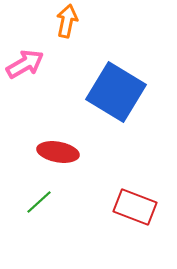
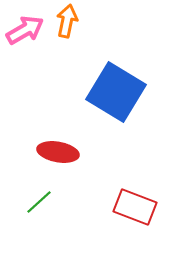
pink arrow: moved 34 px up
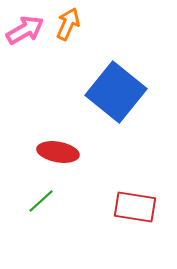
orange arrow: moved 1 px right, 3 px down; rotated 12 degrees clockwise
blue square: rotated 8 degrees clockwise
green line: moved 2 px right, 1 px up
red rectangle: rotated 12 degrees counterclockwise
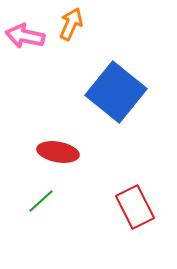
orange arrow: moved 3 px right
pink arrow: moved 6 px down; rotated 138 degrees counterclockwise
red rectangle: rotated 54 degrees clockwise
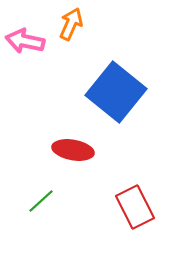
pink arrow: moved 5 px down
red ellipse: moved 15 px right, 2 px up
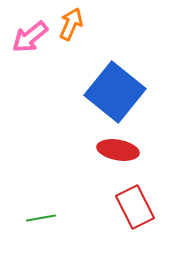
pink arrow: moved 5 px right, 4 px up; rotated 51 degrees counterclockwise
blue square: moved 1 px left
red ellipse: moved 45 px right
green line: moved 17 px down; rotated 32 degrees clockwise
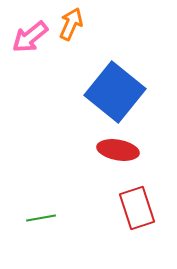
red rectangle: moved 2 px right, 1 px down; rotated 9 degrees clockwise
